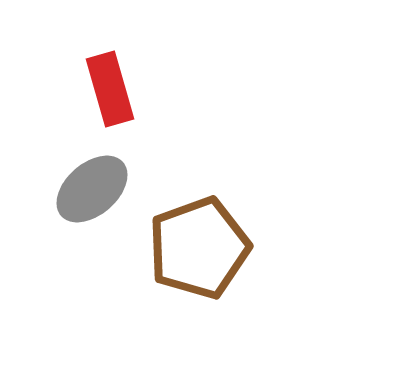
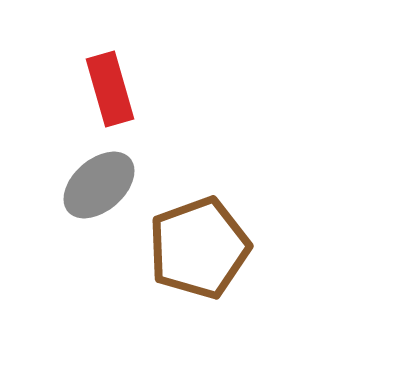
gray ellipse: moved 7 px right, 4 px up
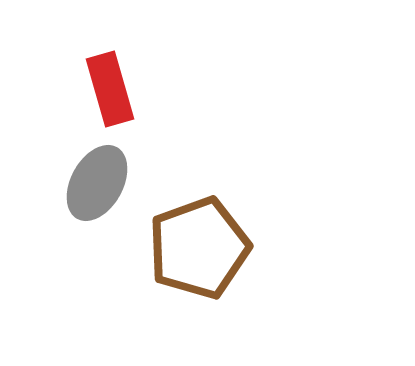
gray ellipse: moved 2 px left, 2 px up; rotated 20 degrees counterclockwise
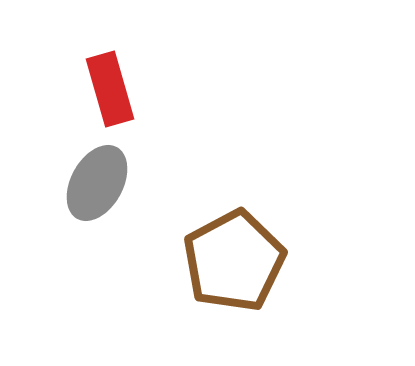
brown pentagon: moved 35 px right, 13 px down; rotated 8 degrees counterclockwise
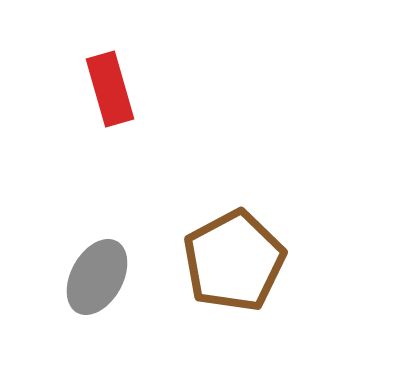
gray ellipse: moved 94 px down
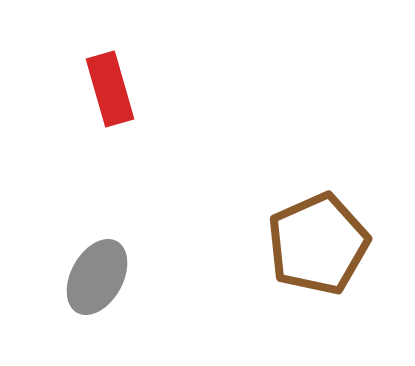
brown pentagon: moved 84 px right, 17 px up; rotated 4 degrees clockwise
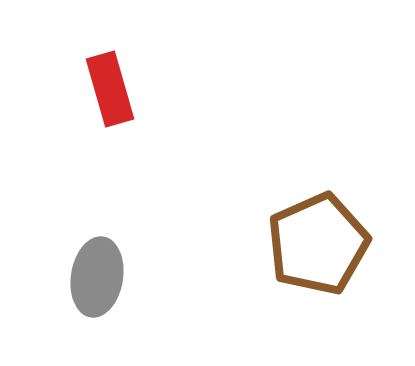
gray ellipse: rotated 20 degrees counterclockwise
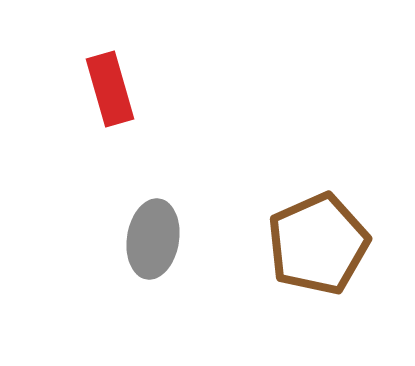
gray ellipse: moved 56 px right, 38 px up
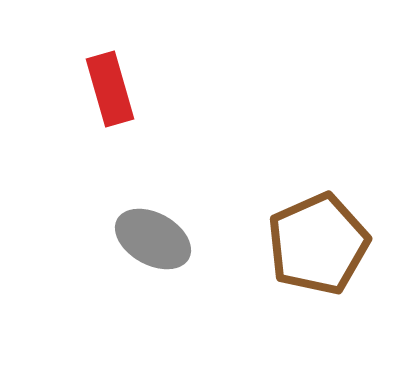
gray ellipse: rotated 70 degrees counterclockwise
